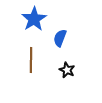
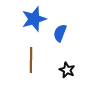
blue star: rotated 15 degrees clockwise
blue semicircle: moved 5 px up
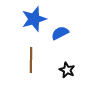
blue semicircle: rotated 42 degrees clockwise
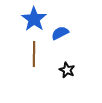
blue star: rotated 20 degrees counterclockwise
brown line: moved 3 px right, 6 px up
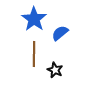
blue semicircle: rotated 12 degrees counterclockwise
black star: moved 12 px left
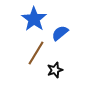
brown line: moved 2 px right, 1 px up; rotated 30 degrees clockwise
black star: rotated 28 degrees clockwise
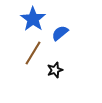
blue star: moved 1 px left
brown line: moved 3 px left
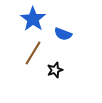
blue semicircle: moved 3 px right, 1 px down; rotated 120 degrees counterclockwise
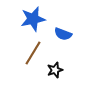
blue star: rotated 25 degrees clockwise
